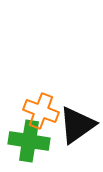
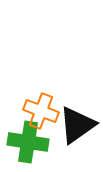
green cross: moved 1 px left, 1 px down
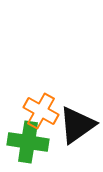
orange cross: rotated 8 degrees clockwise
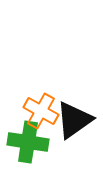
black triangle: moved 3 px left, 5 px up
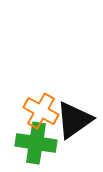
green cross: moved 8 px right, 1 px down
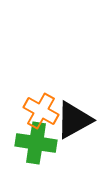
black triangle: rotated 6 degrees clockwise
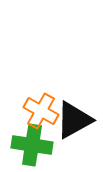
green cross: moved 4 px left, 2 px down
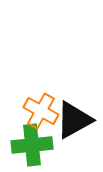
green cross: rotated 15 degrees counterclockwise
